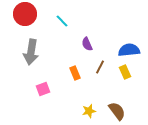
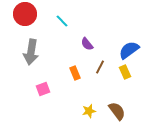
purple semicircle: rotated 16 degrees counterclockwise
blue semicircle: rotated 30 degrees counterclockwise
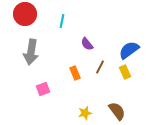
cyan line: rotated 56 degrees clockwise
yellow star: moved 4 px left, 2 px down
